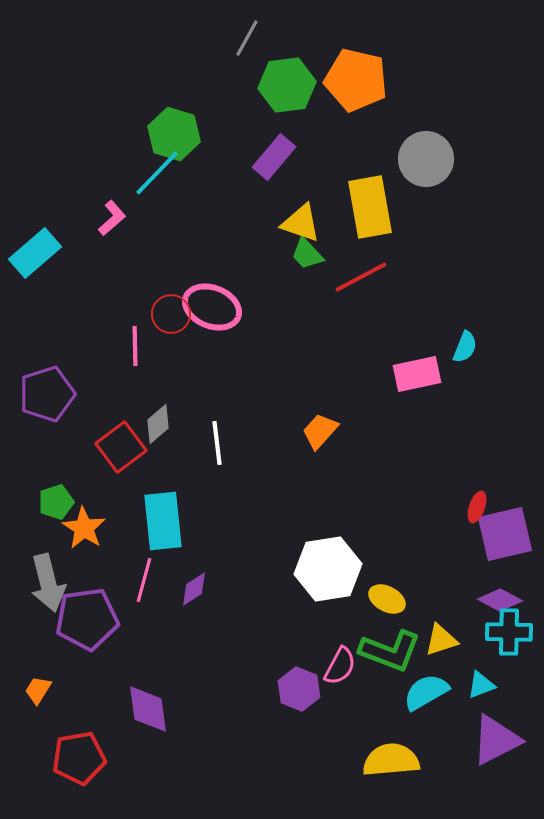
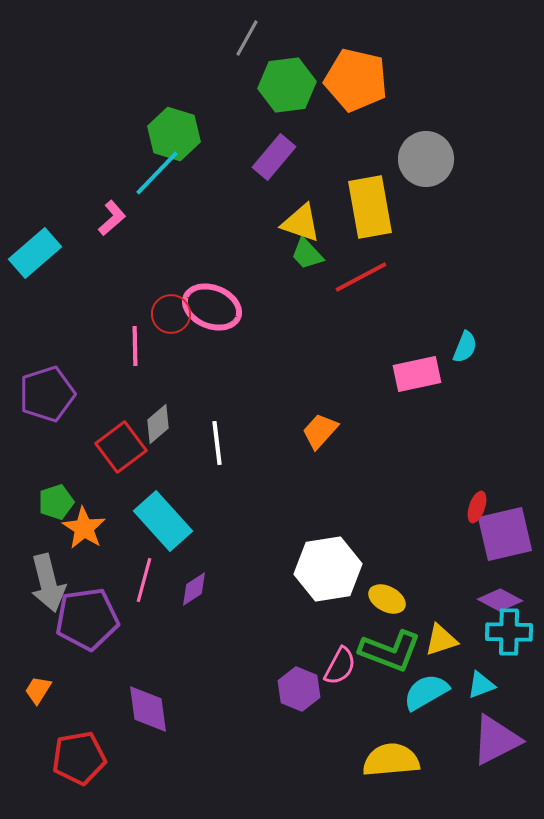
cyan rectangle at (163, 521): rotated 36 degrees counterclockwise
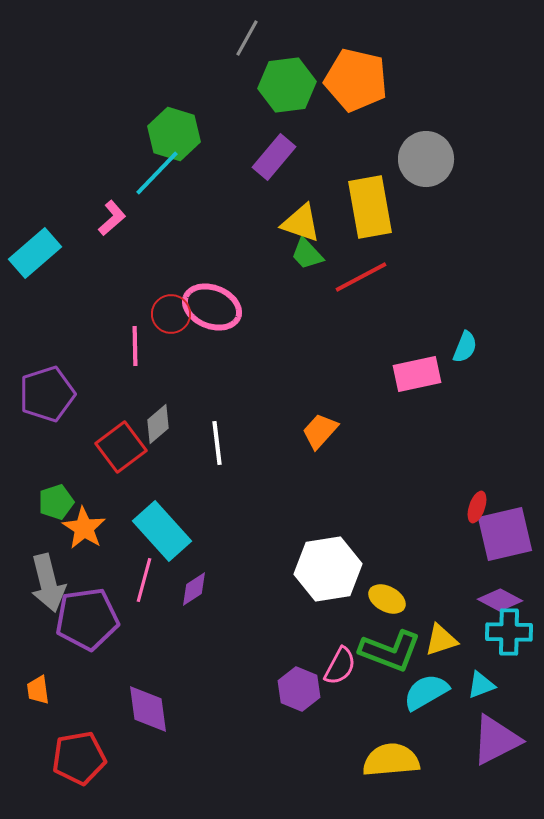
cyan rectangle at (163, 521): moved 1 px left, 10 px down
orange trapezoid at (38, 690): rotated 40 degrees counterclockwise
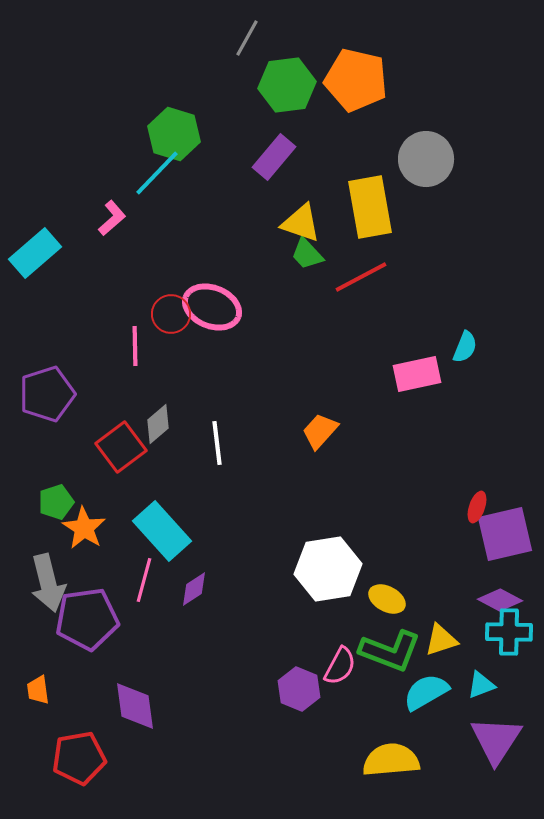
purple diamond at (148, 709): moved 13 px left, 3 px up
purple triangle at (496, 740): rotated 30 degrees counterclockwise
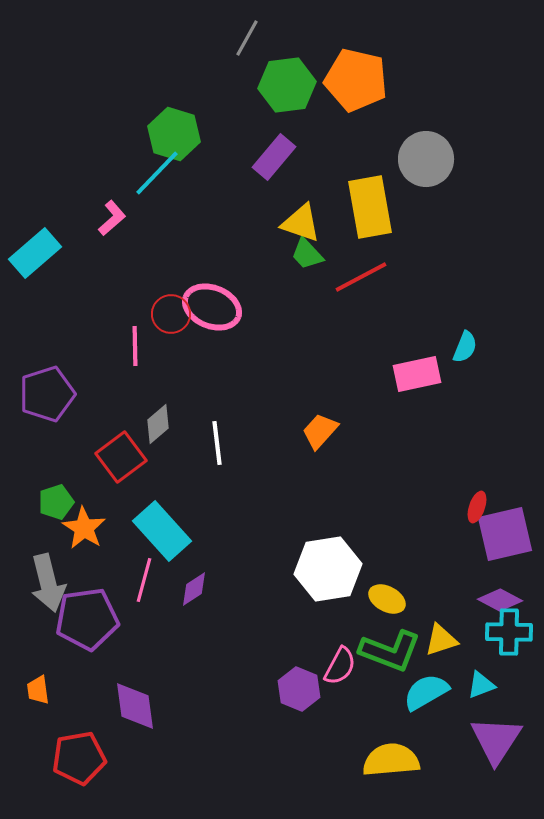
red square at (121, 447): moved 10 px down
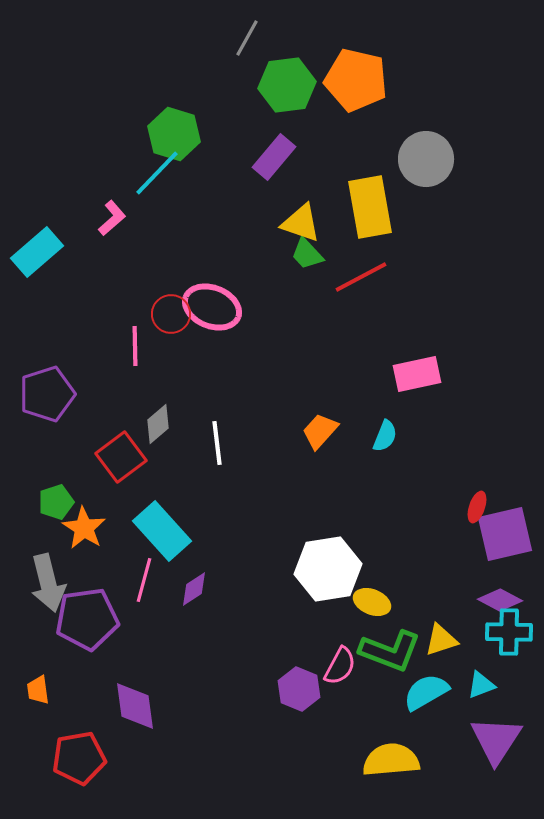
cyan rectangle at (35, 253): moved 2 px right, 1 px up
cyan semicircle at (465, 347): moved 80 px left, 89 px down
yellow ellipse at (387, 599): moved 15 px left, 3 px down; rotated 6 degrees counterclockwise
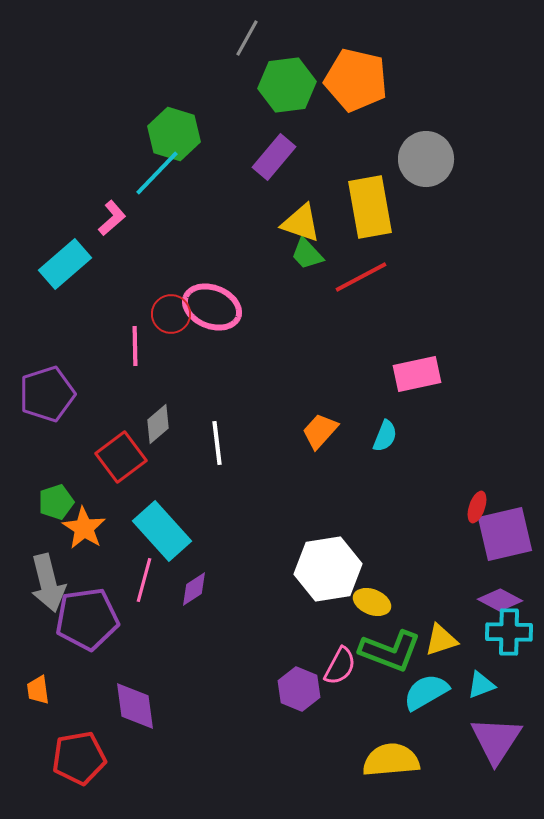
cyan rectangle at (37, 252): moved 28 px right, 12 px down
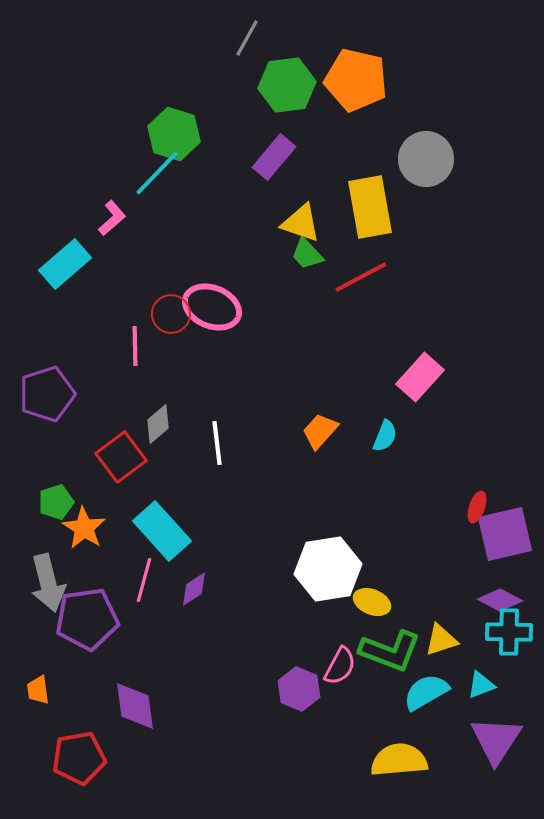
pink rectangle at (417, 374): moved 3 px right, 3 px down; rotated 36 degrees counterclockwise
yellow semicircle at (391, 760): moved 8 px right
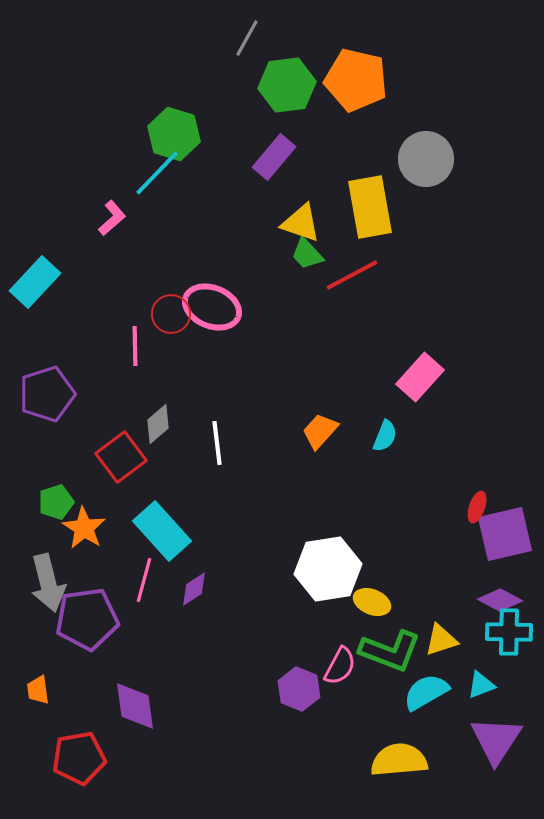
cyan rectangle at (65, 264): moved 30 px left, 18 px down; rotated 6 degrees counterclockwise
red line at (361, 277): moved 9 px left, 2 px up
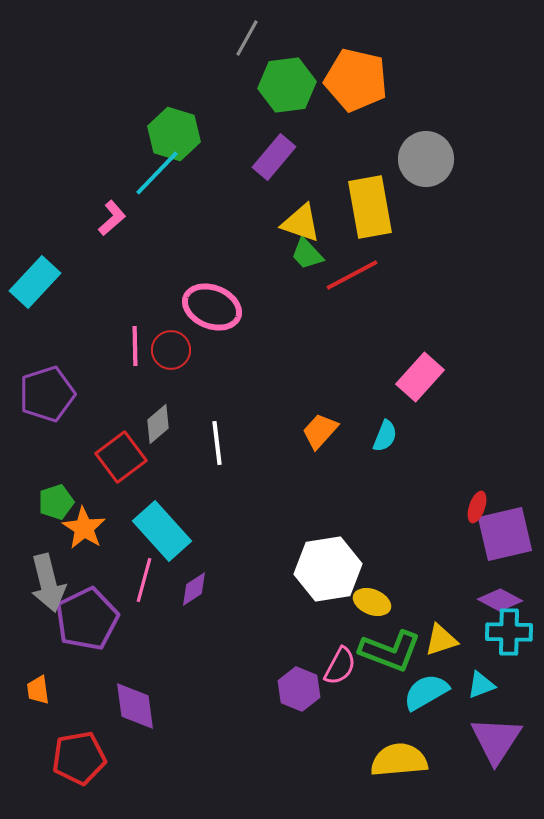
red circle at (171, 314): moved 36 px down
purple pentagon at (87, 619): rotated 18 degrees counterclockwise
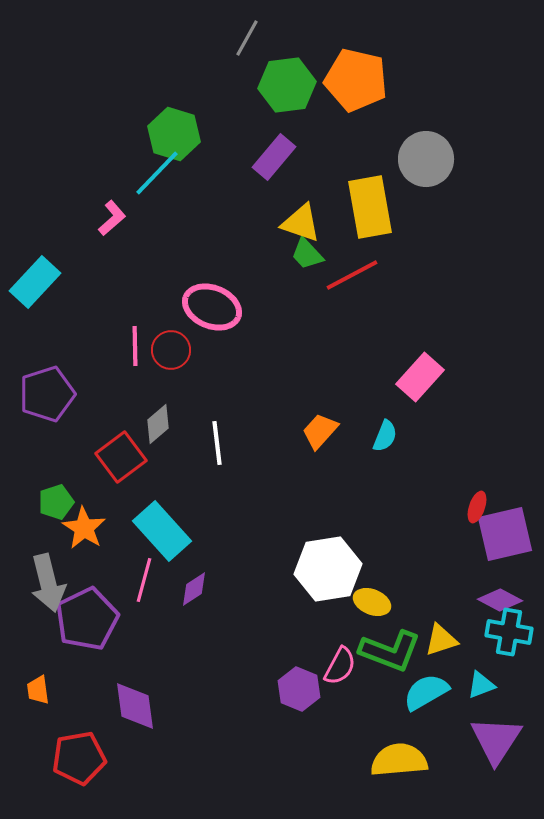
cyan cross at (509, 632): rotated 9 degrees clockwise
